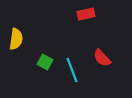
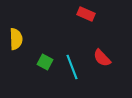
red rectangle: rotated 36 degrees clockwise
yellow semicircle: rotated 10 degrees counterclockwise
cyan line: moved 3 px up
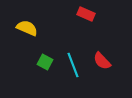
yellow semicircle: moved 11 px right, 11 px up; rotated 65 degrees counterclockwise
red semicircle: moved 3 px down
cyan line: moved 1 px right, 2 px up
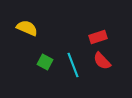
red rectangle: moved 12 px right, 23 px down; rotated 42 degrees counterclockwise
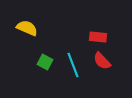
red rectangle: rotated 24 degrees clockwise
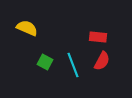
red semicircle: rotated 108 degrees counterclockwise
